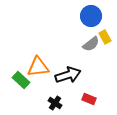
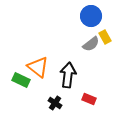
orange triangle: rotated 45 degrees clockwise
black arrow: rotated 65 degrees counterclockwise
green rectangle: rotated 18 degrees counterclockwise
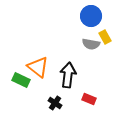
gray semicircle: rotated 48 degrees clockwise
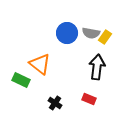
blue circle: moved 24 px left, 17 px down
yellow rectangle: rotated 64 degrees clockwise
gray semicircle: moved 11 px up
orange triangle: moved 2 px right, 3 px up
black arrow: moved 29 px right, 8 px up
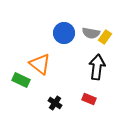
blue circle: moved 3 px left
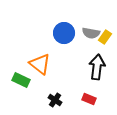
black cross: moved 3 px up
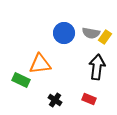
orange triangle: rotated 45 degrees counterclockwise
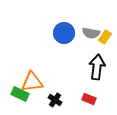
orange triangle: moved 8 px left, 18 px down
green rectangle: moved 1 px left, 14 px down
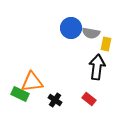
blue circle: moved 7 px right, 5 px up
yellow rectangle: moved 1 px right, 7 px down; rotated 24 degrees counterclockwise
red rectangle: rotated 16 degrees clockwise
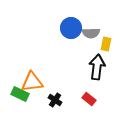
gray semicircle: rotated 12 degrees counterclockwise
